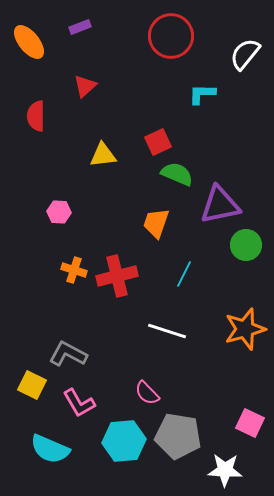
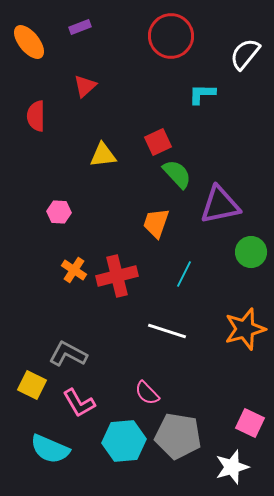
green semicircle: rotated 24 degrees clockwise
green circle: moved 5 px right, 7 px down
orange cross: rotated 15 degrees clockwise
white star: moved 7 px right, 3 px up; rotated 20 degrees counterclockwise
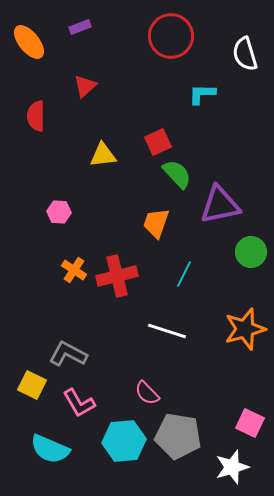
white semicircle: rotated 56 degrees counterclockwise
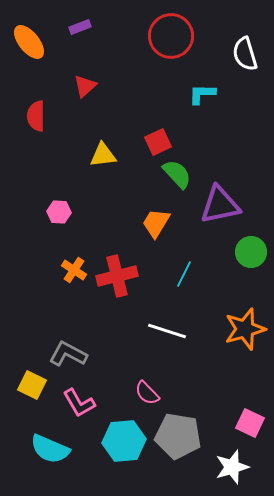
orange trapezoid: rotated 12 degrees clockwise
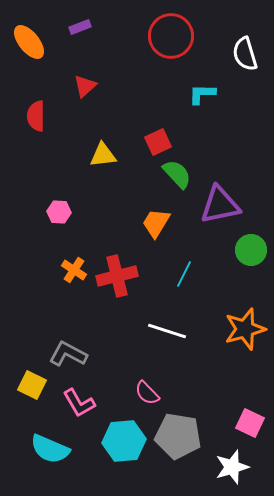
green circle: moved 2 px up
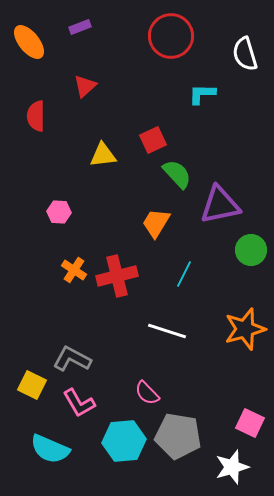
red square: moved 5 px left, 2 px up
gray L-shape: moved 4 px right, 5 px down
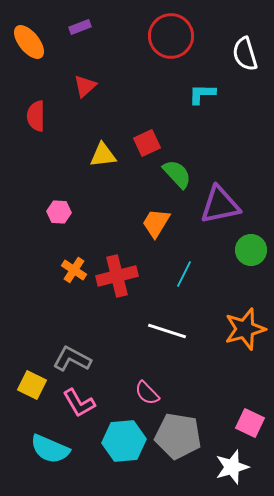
red square: moved 6 px left, 3 px down
